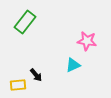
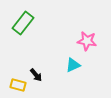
green rectangle: moved 2 px left, 1 px down
yellow rectangle: rotated 21 degrees clockwise
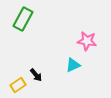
green rectangle: moved 4 px up; rotated 10 degrees counterclockwise
yellow rectangle: rotated 49 degrees counterclockwise
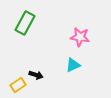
green rectangle: moved 2 px right, 4 px down
pink star: moved 7 px left, 4 px up
black arrow: rotated 32 degrees counterclockwise
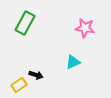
pink star: moved 5 px right, 9 px up
cyan triangle: moved 3 px up
yellow rectangle: moved 1 px right
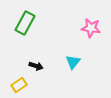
pink star: moved 6 px right
cyan triangle: rotated 28 degrees counterclockwise
black arrow: moved 9 px up
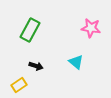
green rectangle: moved 5 px right, 7 px down
cyan triangle: moved 3 px right; rotated 28 degrees counterclockwise
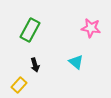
black arrow: moved 1 px left, 1 px up; rotated 56 degrees clockwise
yellow rectangle: rotated 14 degrees counterclockwise
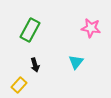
cyan triangle: rotated 28 degrees clockwise
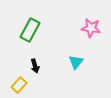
black arrow: moved 1 px down
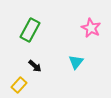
pink star: rotated 18 degrees clockwise
black arrow: rotated 32 degrees counterclockwise
